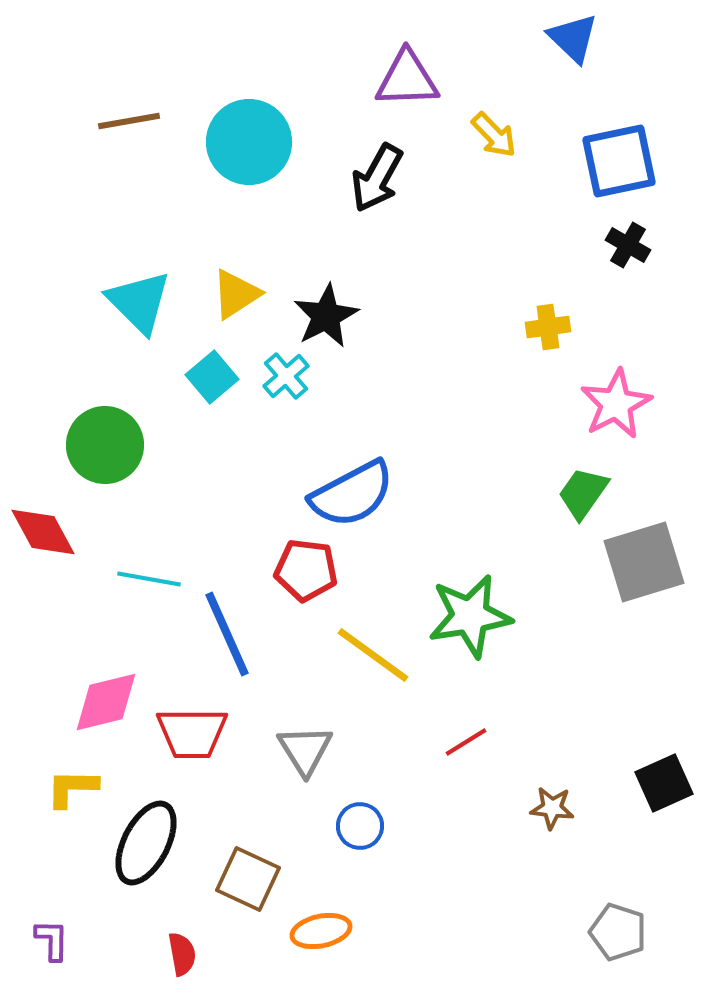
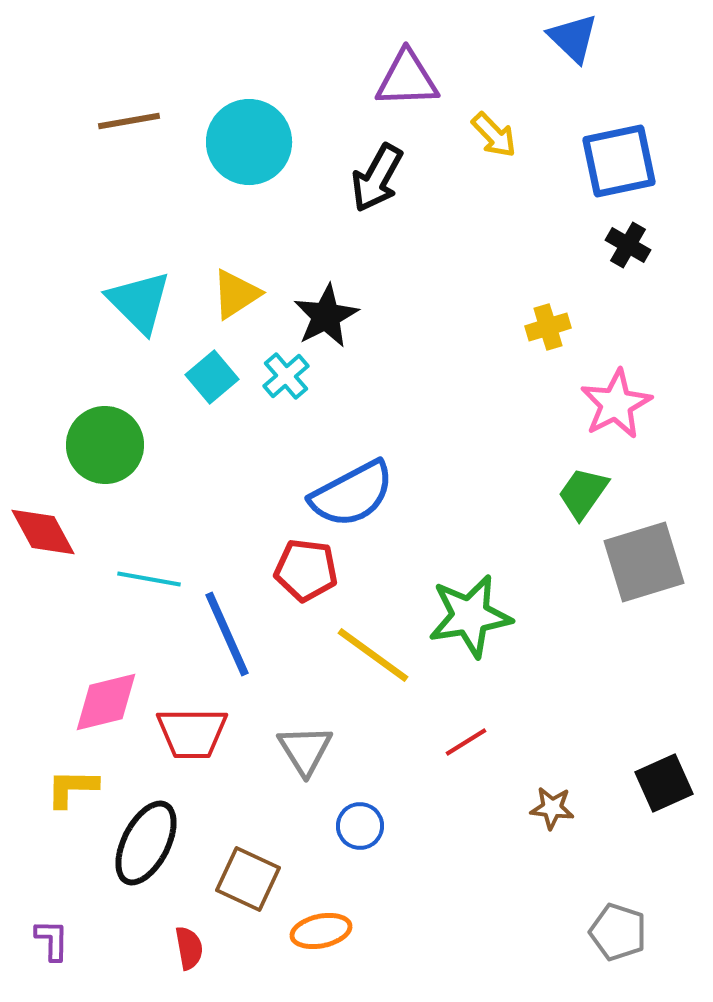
yellow cross: rotated 9 degrees counterclockwise
red semicircle: moved 7 px right, 6 px up
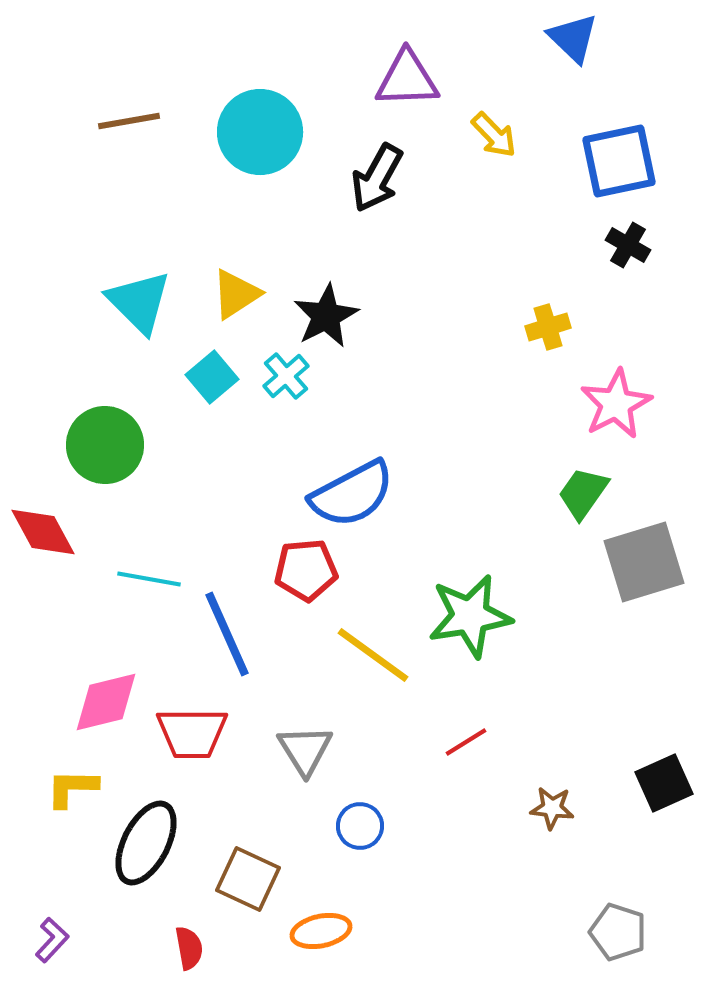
cyan circle: moved 11 px right, 10 px up
red pentagon: rotated 12 degrees counterclockwise
purple L-shape: rotated 42 degrees clockwise
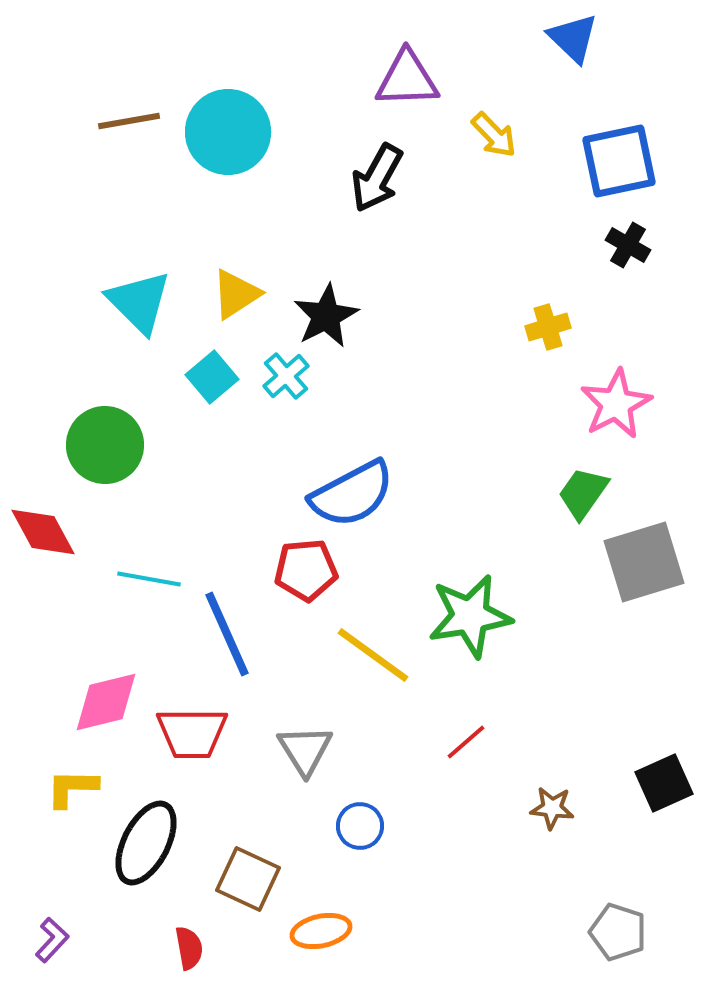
cyan circle: moved 32 px left
red line: rotated 9 degrees counterclockwise
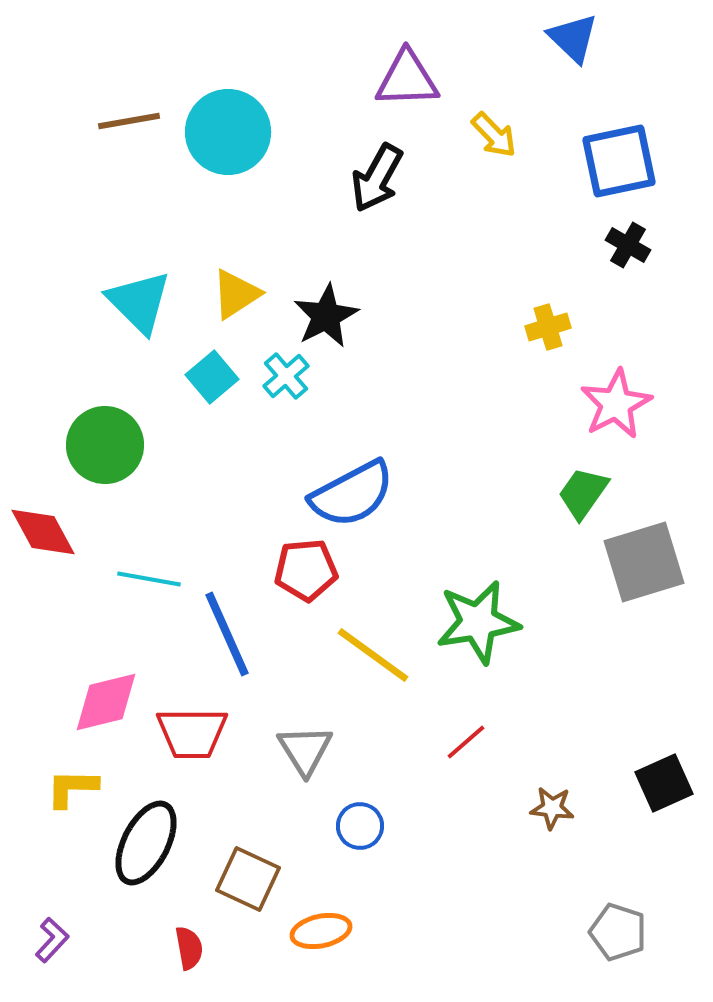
green star: moved 8 px right, 6 px down
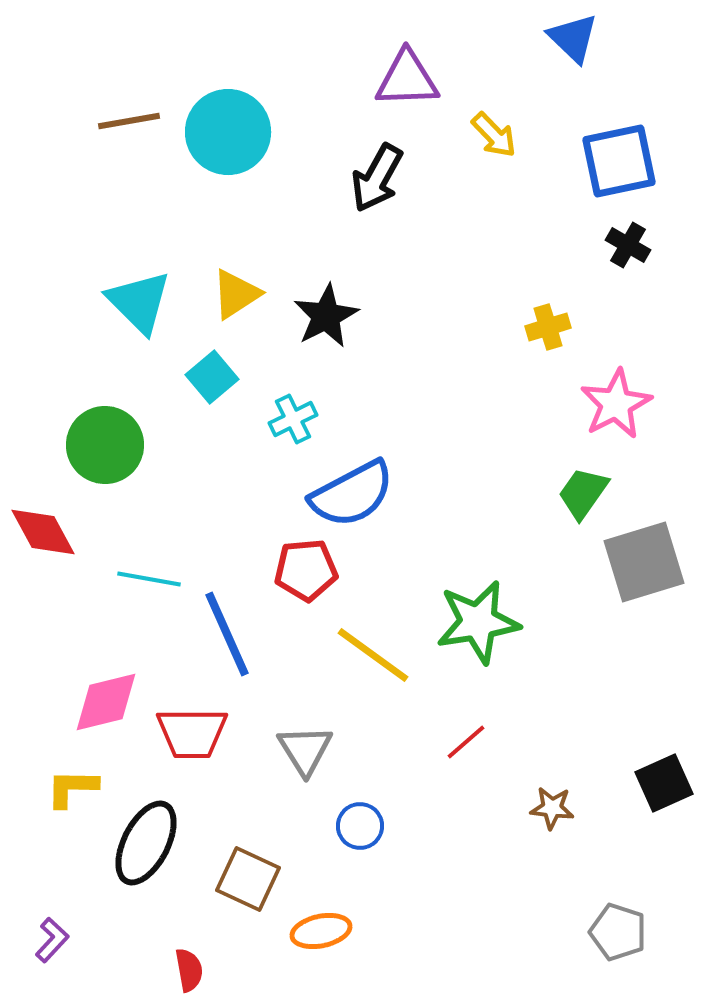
cyan cross: moved 7 px right, 43 px down; rotated 15 degrees clockwise
red semicircle: moved 22 px down
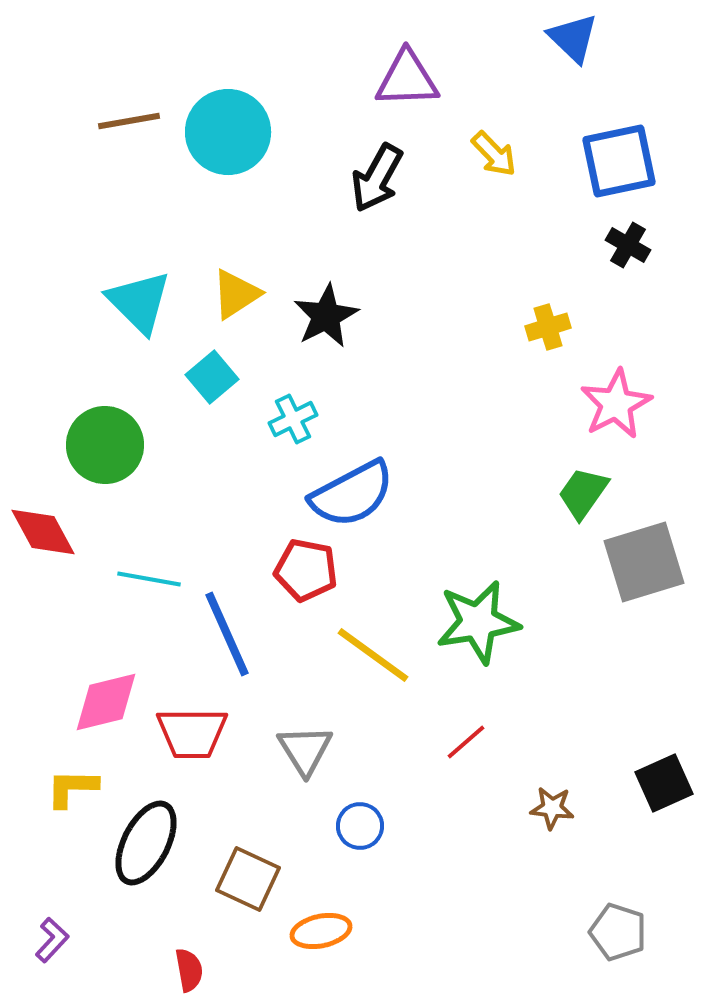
yellow arrow: moved 19 px down
red pentagon: rotated 16 degrees clockwise
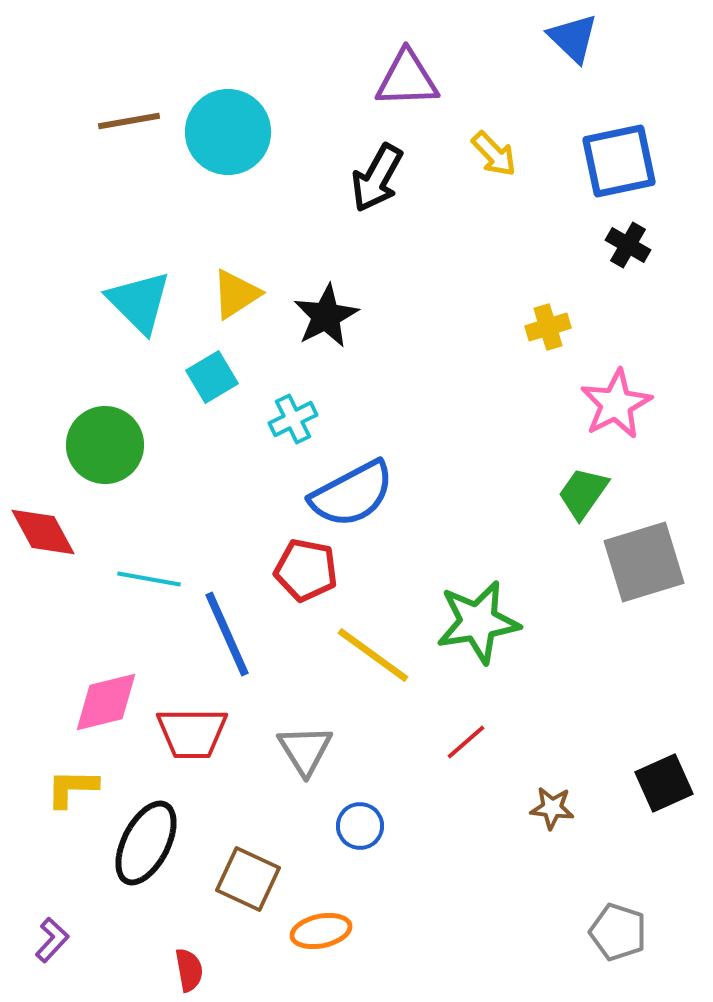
cyan square: rotated 9 degrees clockwise
